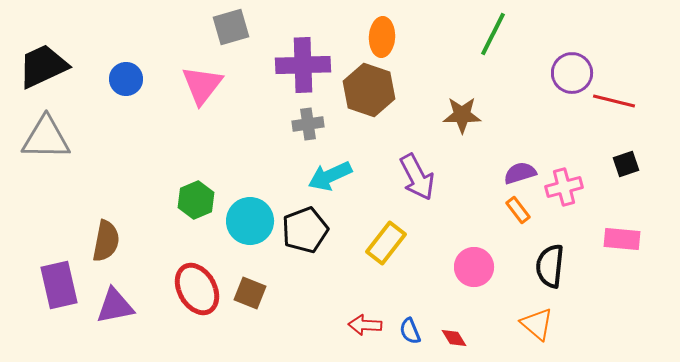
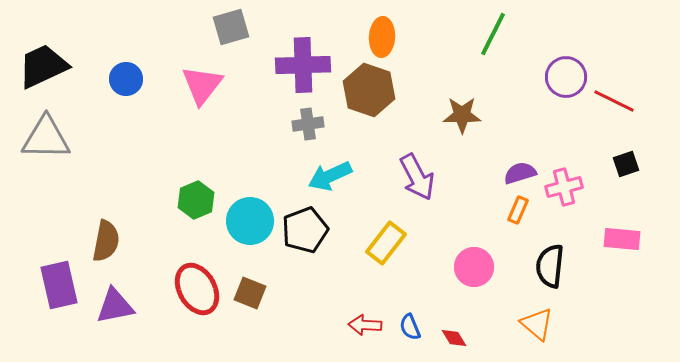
purple circle: moved 6 px left, 4 px down
red line: rotated 12 degrees clockwise
orange rectangle: rotated 60 degrees clockwise
blue semicircle: moved 4 px up
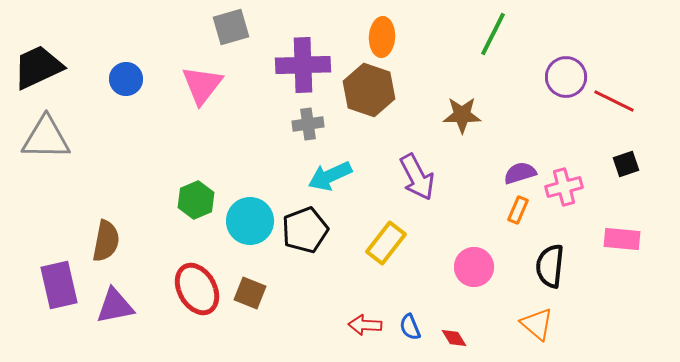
black trapezoid: moved 5 px left, 1 px down
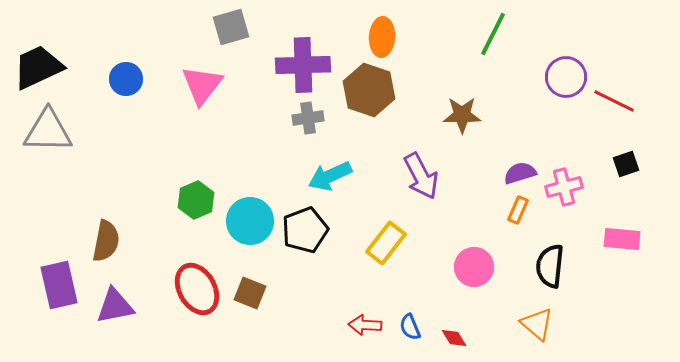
gray cross: moved 6 px up
gray triangle: moved 2 px right, 7 px up
purple arrow: moved 4 px right, 1 px up
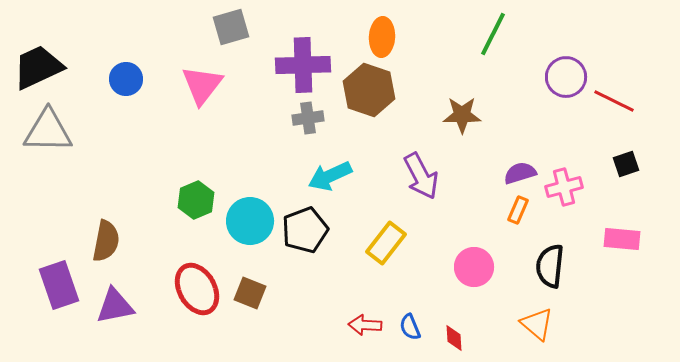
purple rectangle: rotated 6 degrees counterclockwise
red diamond: rotated 28 degrees clockwise
